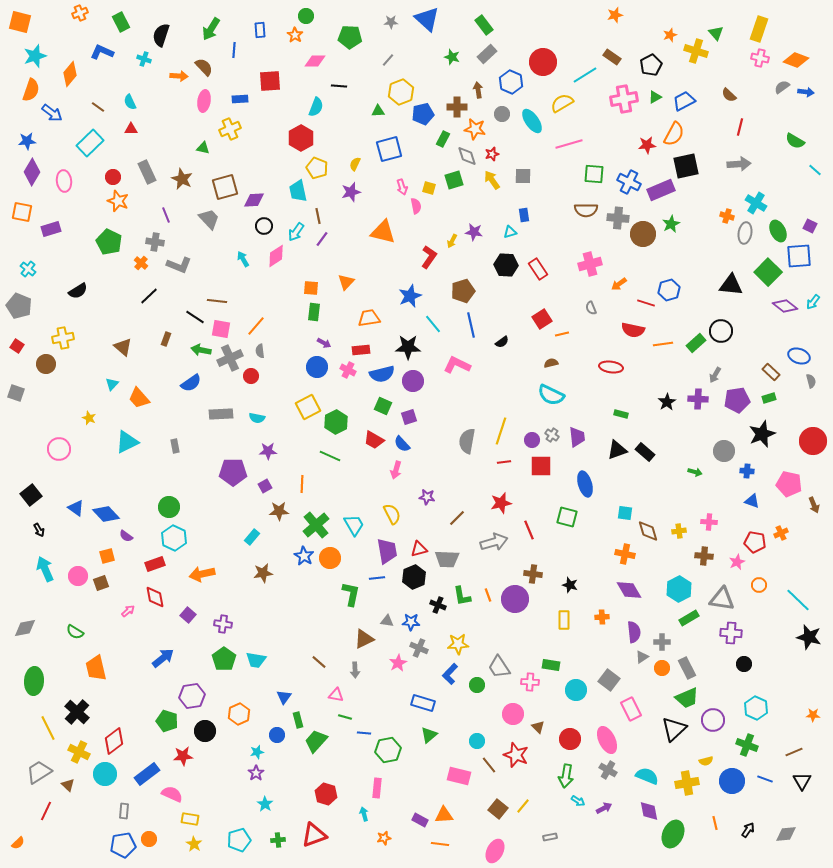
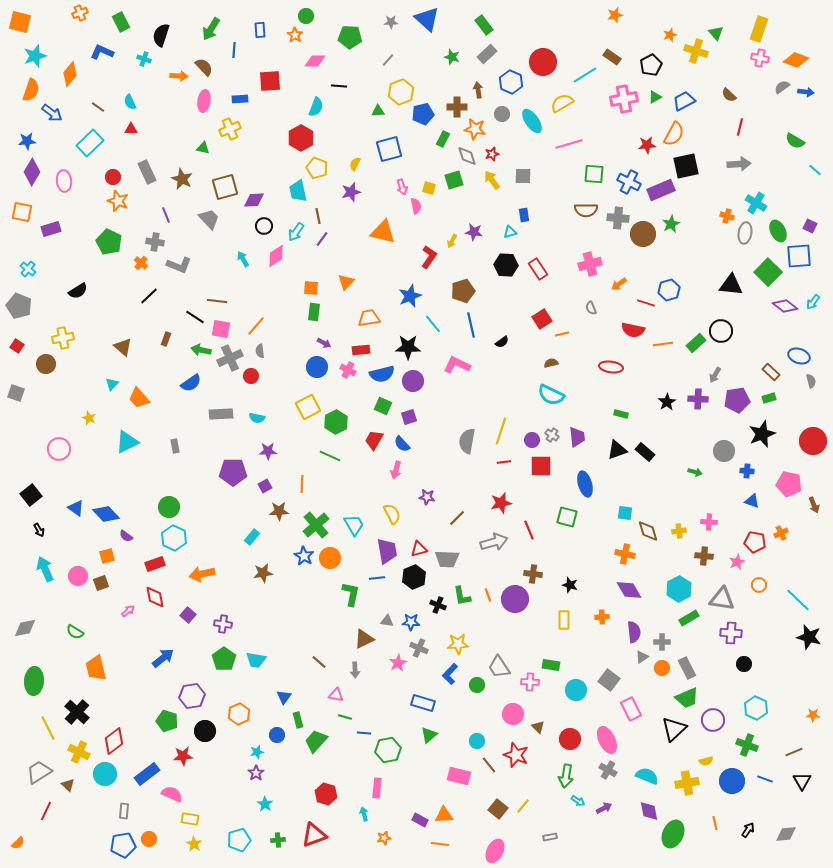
red trapezoid at (374, 440): rotated 90 degrees clockwise
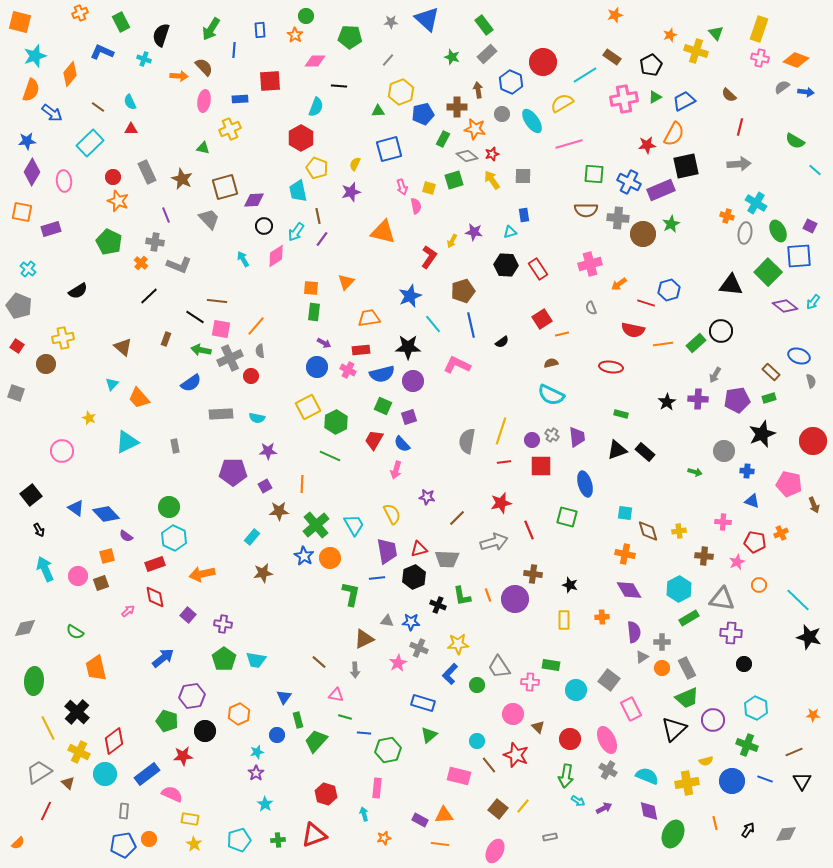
gray diamond at (467, 156): rotated 35 degrees counterclockwise
pink circle at (59, 449): moved 3 px right, 2 px down
pink cross at (709, 522): moved 14 px right
brown triangle at (68, 785): moved 2 px up
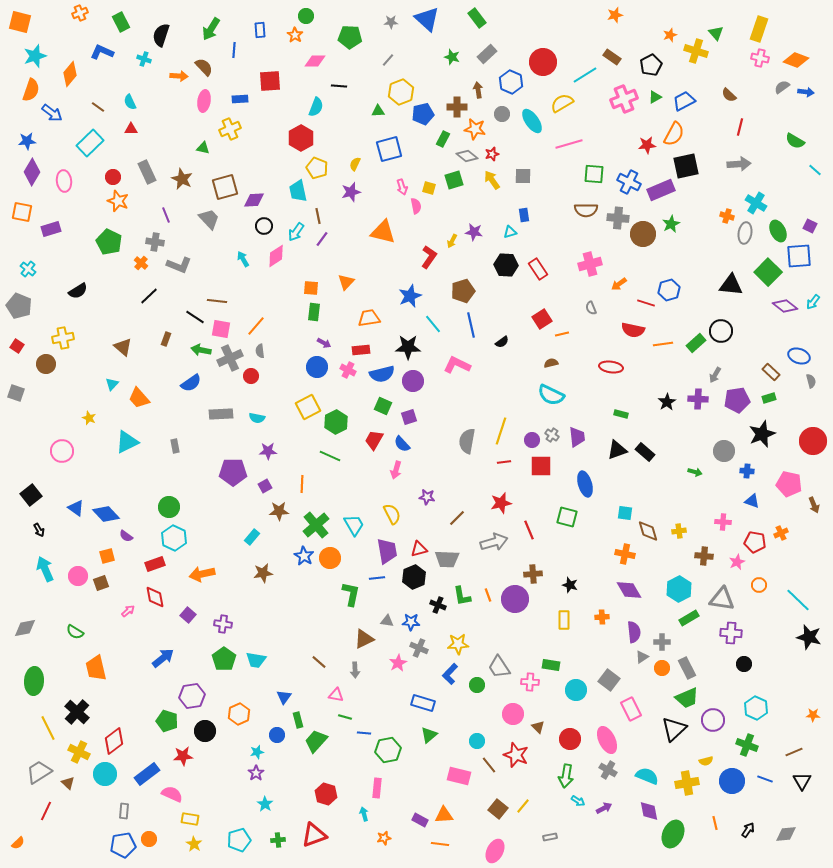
green rectangle at (484, 25): moved 7 px left, 7 px up
pink cross at (624, 99): rotated 12 degrees counterclockwise
brown cross at (533, 574): rotated 12 degrees counterclockwise
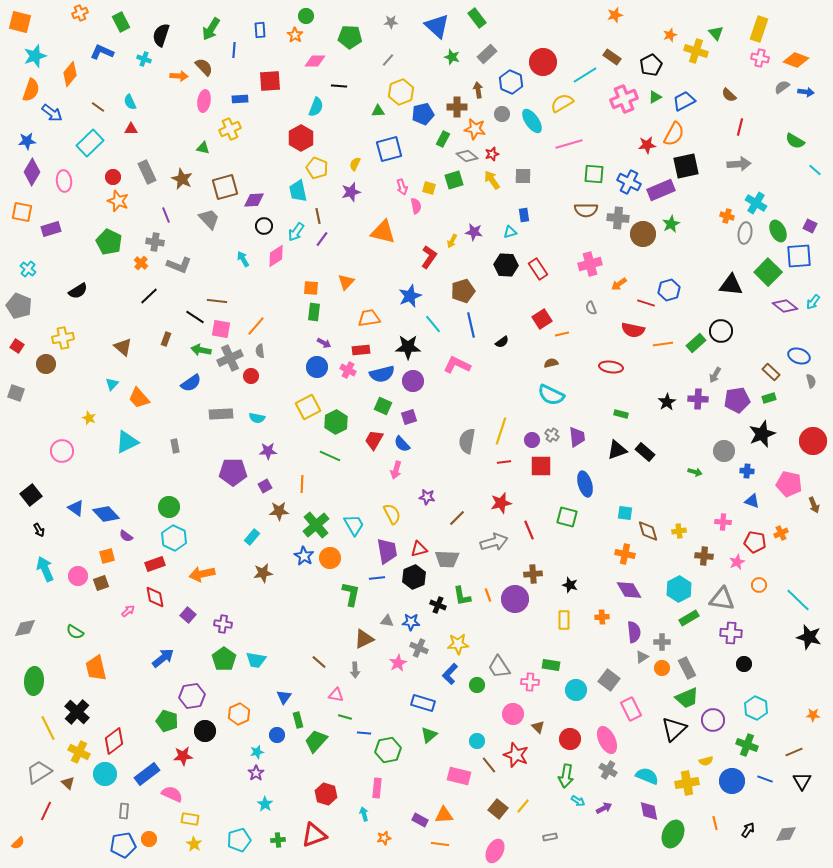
blue triangle at (427, 19): moved 10 px right, 7 px down
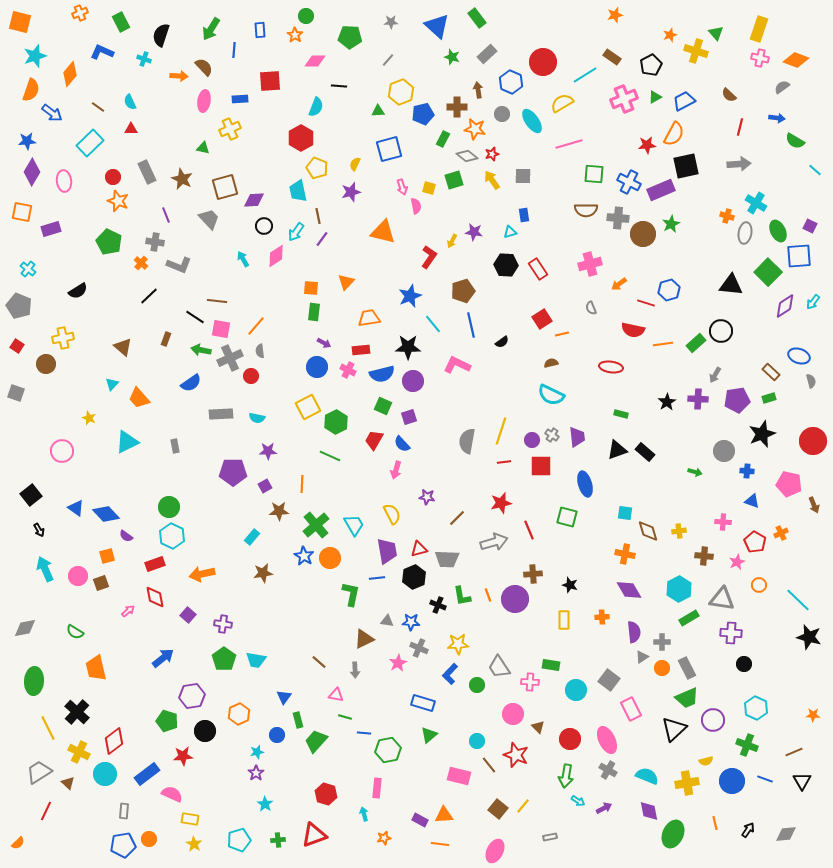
blue arrow at (806, 92): moved 29 px left, 26 px down
purple diamond at (785, 306): rotated 70 degrees counterclockwise
cyan hexagon at (174, 538): moved 2 px left, 2 px up
red pentagon at (755, 542): rotated 20 degrees clockwise
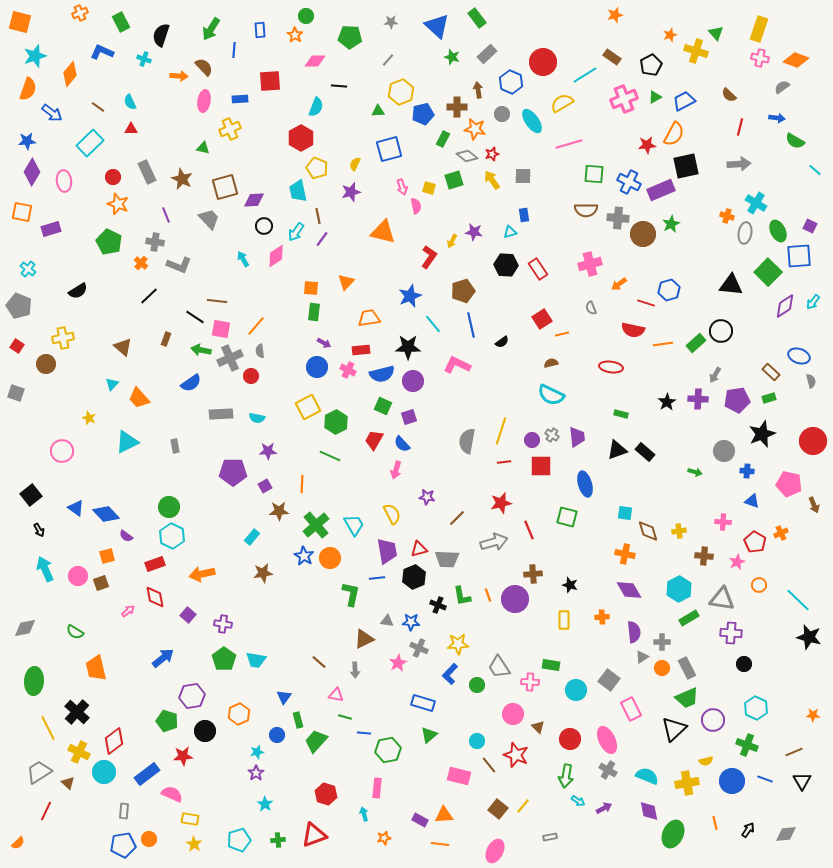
orange semicircle at (31, 90): moved 3 px left, 1 px up
orange star at (118, 201): moved 3 px down
cyan circle at (105, 774): moved 1 px left, 2 px up
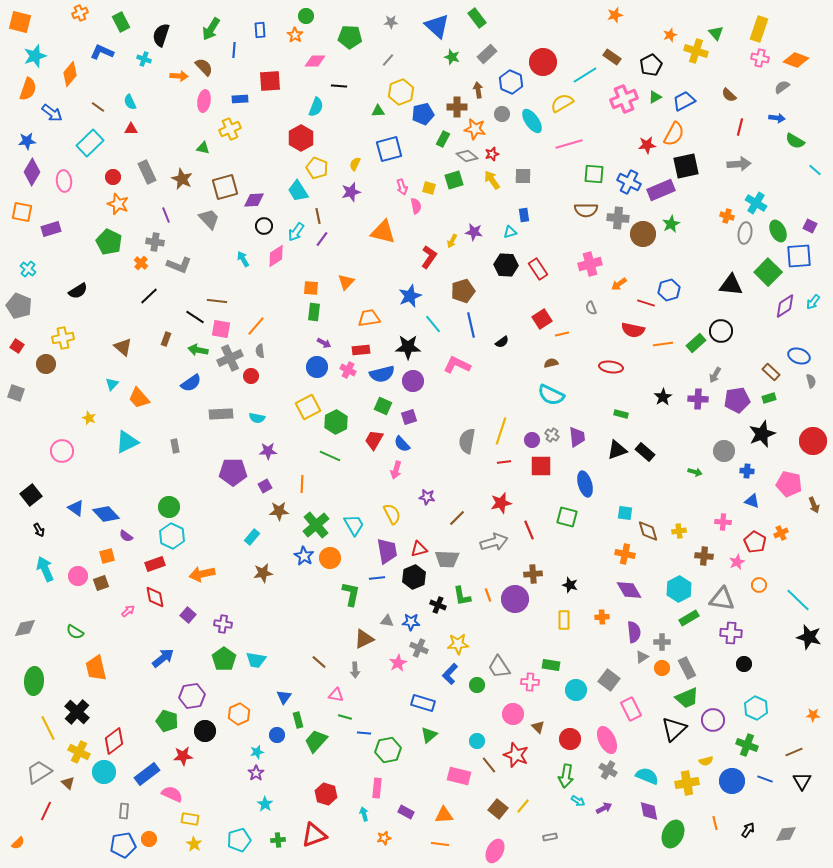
cyan trapezoid at (298, 191): rotated 20 degrees counterclockwise
green arrow at (201, 350): moved 3 px left
black star at (667, 402): moved 4 px left, 5 px up
purple rectangle at (420, 820): moved 14 px left, 8 px up
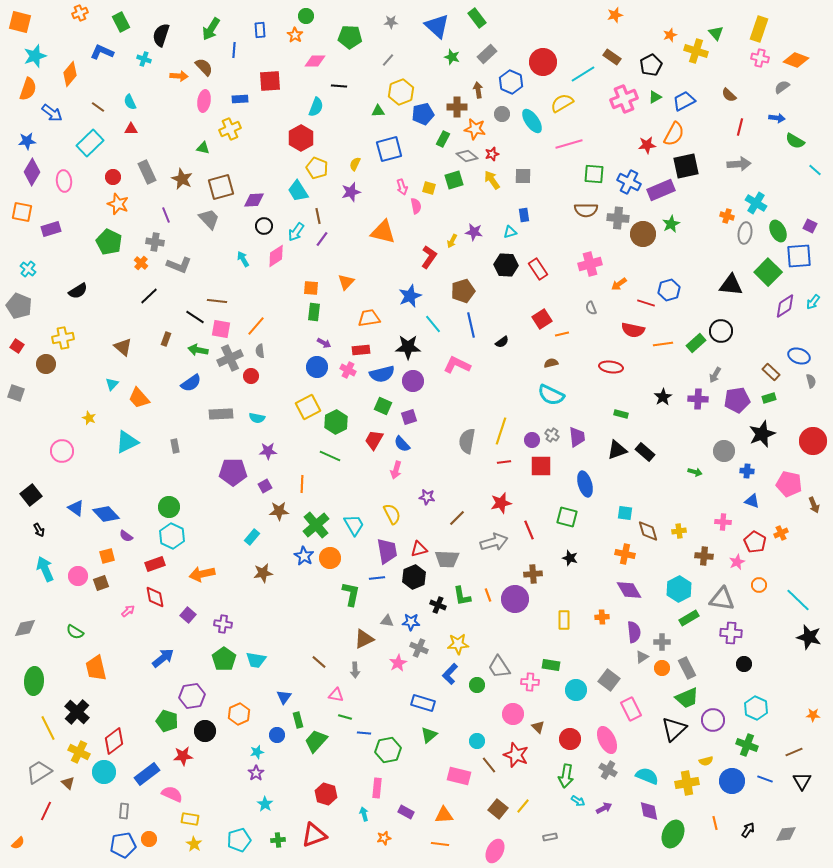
cyan line at (585, 75): moved 2 px left, 1 px up
brown square at (225, 187): moved 4 px left
black star at (570, 585): moved 27 px up
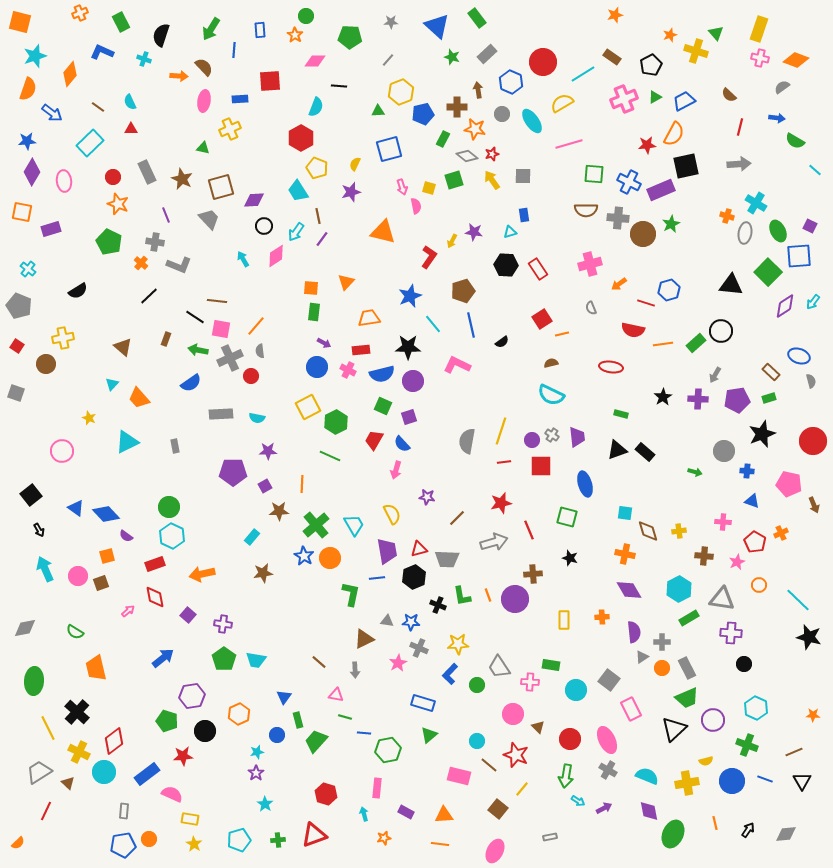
brown line at (489, 765): rotated 12 degrees counterclockwise
yellow line at (523, 806): moved 1 px left, 17 px up
